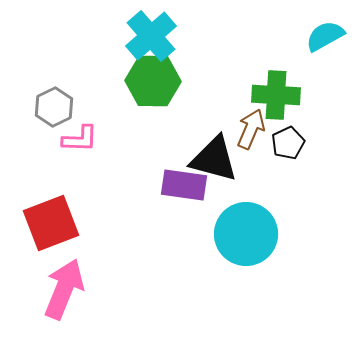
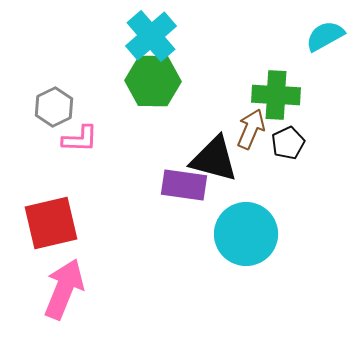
red square: rotated 8 degrees clockwise
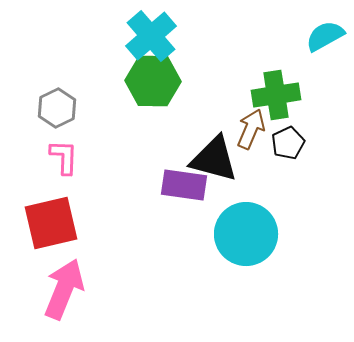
green cross: rotated 12 degrees counterclockwise
gray hexagon: moved 3 px right, 1 px down
pink L-shape: moved 16 px left, 18 px down; rotated 90 degrees counterclockwise
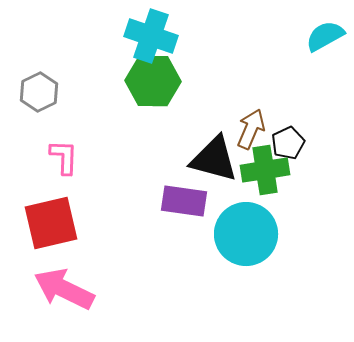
cyan cross: rotated 30 degrees counterclockwise
green cross: moved 11 px left, 75 px down
gray hexagon: moved 18 px left, 16 px up
purple rectangle: moved 16 px down
pink arrow: rotated 86 degrees counterclockwise
